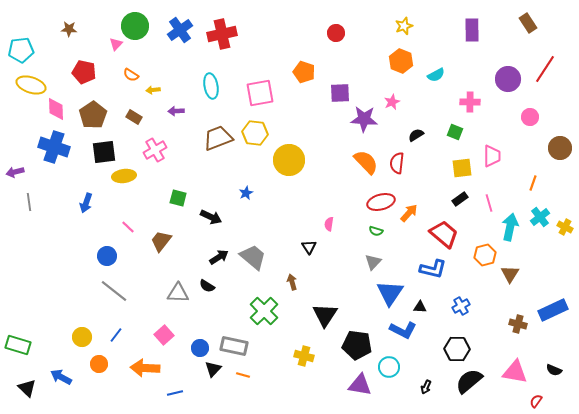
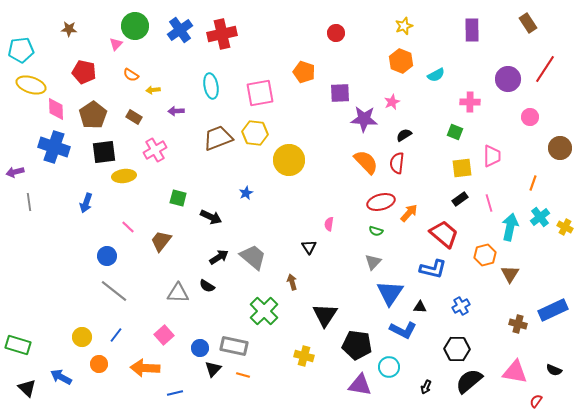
black semicircle at (416, 135): moved 12 px left
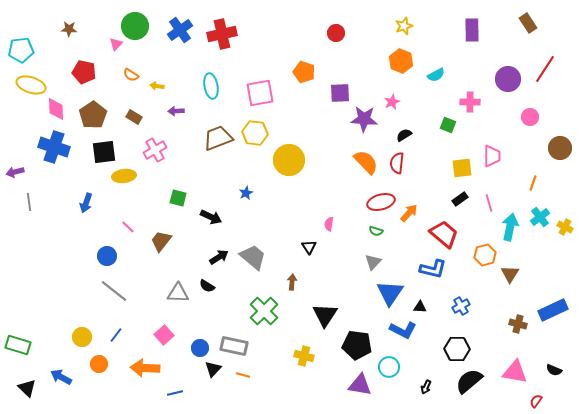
yellow arrow at (153, 90): moved 4 px right, 4 px up; rotated 16 degrees clockwise
green square at (455, 132): moved 7 px left, 7 px up
brown arrow at (292, 282): rotated 21 degrees clockwise
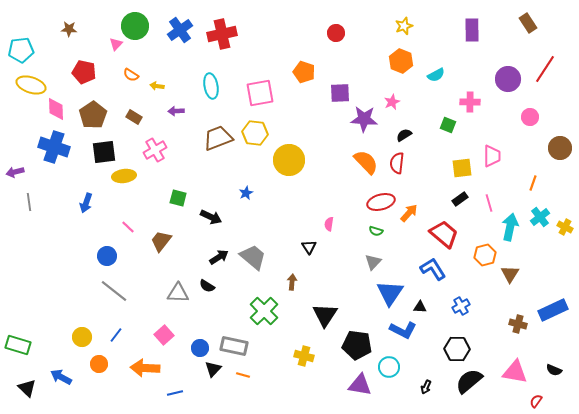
blue L-shape at (433, 269): rotated 136 degrees counterclockwise
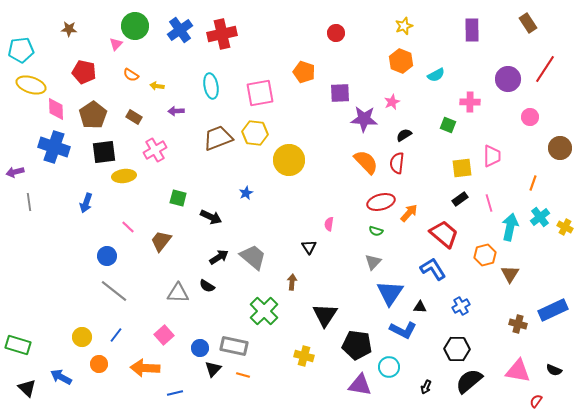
pink triangle at (515, 372): moved 3 px right, 1 px up
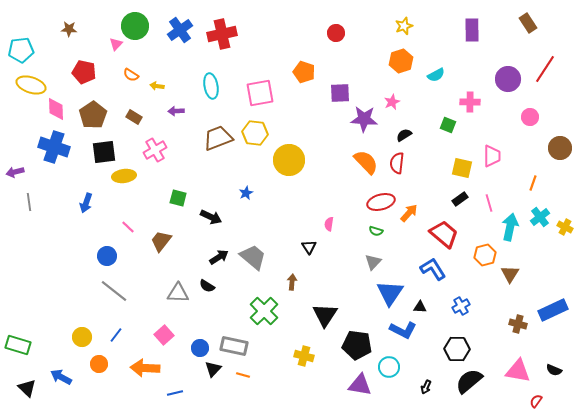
orange hexagon at (401, 61): rotated 20 degrees clockwise
yellow square at (462, 168): rotated 20 degrees clockwise
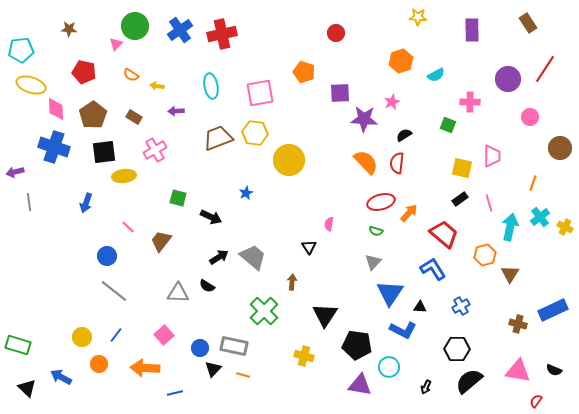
yellow star at (404, 26): moved 14 px right, 9 px up; rotated 24 degrees clockwise
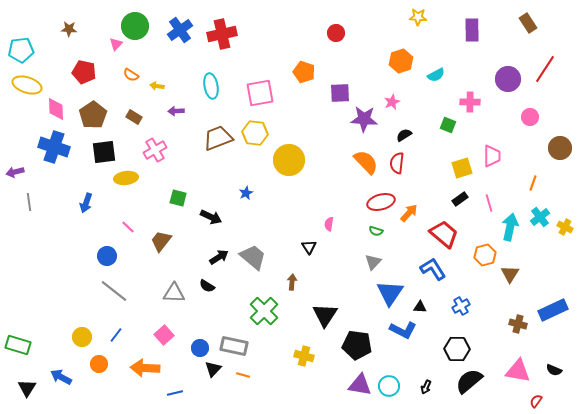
yellow ellipse at (31, 85): moved 4 px left
yellow square at (462, 168): rotated 30 degrees counterclockwise
yellow ellipse at (124, 176): moved 2 px right, 2 px down
gray triangle at (178, 293): moved 4 px left
cyan circle at (389, 367): moved 19 px down
black triangle at (27, 388): rotated 18 degrees clockwise
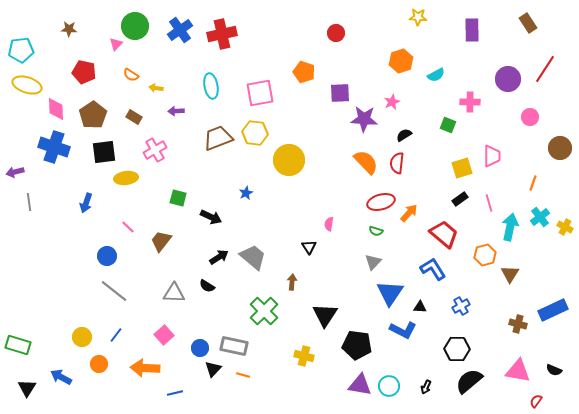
yellow arrow at (157, 86): moved 1 px left, 2 px down
